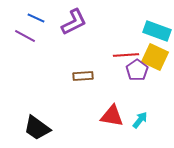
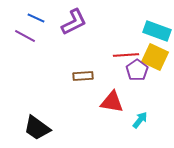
red triangle: moved 14 px up
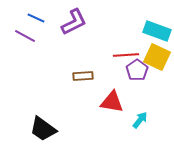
yellow square: moved 2 px right
black trapezoid: moved 6 px right, 1 px down
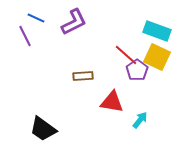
purple line: rotated 35 degrees clockwise
red line: rotated 45 degrees clockwise
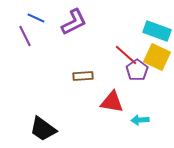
cyan arrow: rotated 132 degrees counterclockwise
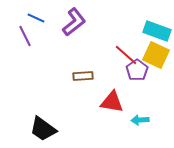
purple L-shape: rotated 12 degrees counterclockwise
yellow square: moved 1 px left, 2 px up
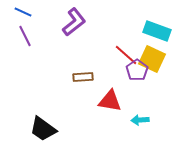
blue line: moved 13 px left, 6 px up
yellow square: moved 4 px left, 4 px down
brown rectangle: moved 1 px down
red triangle: moved 2 px left, 1 px up
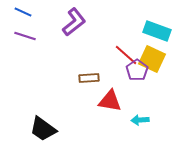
purple line: rotated 45 degrees counterclockwise
brown rectangle: moved 6 px right, 1 px down
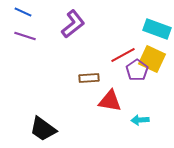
purple L-shape: moved 1 px left, 2 px down
cyan rectangle: moved 2 px up
red line: moved 3 px left; rotated 70 degrees counterclockwise
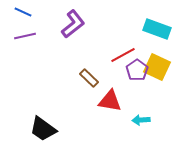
purple line: rotated 30 degrees counterclockwise
yellow square: moved 5 px right, 8 px down
brown rectangle: rotated 48 degrees clockwise
cyan arrow: moved 1 px right
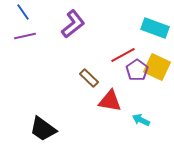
blue line: rotated 30 degrees clockwise
cyan rectangle: moved 2 px left, 1 px up
cyan arrow: rotated 30 degrees clockwise
